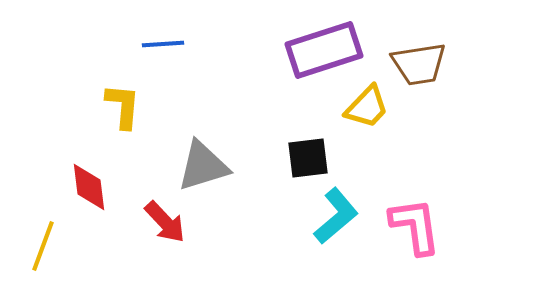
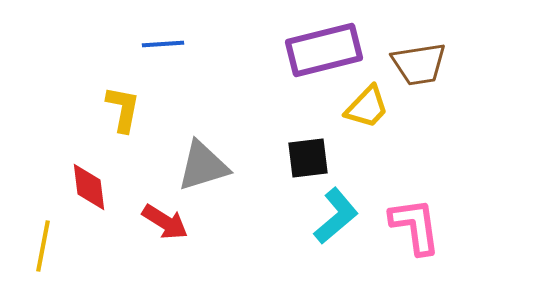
purple rectangle: rotated 4 degrees clockwise
yellow L-shape: moved 3 px down; rotated 6 degrees clockwise
red arrow: rotated 15 degrees counterclockwise
yellow line: rotated 9 degrees counterclockwise
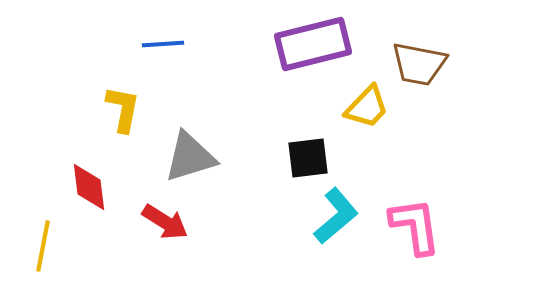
purple rectangle: moved 11 px left, 6 px up
brown trapezoid: rotated 20 degrees clockwise
gray triangle: moved 13 px left, 9 px up
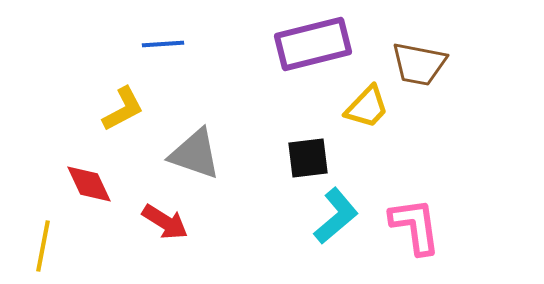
yellow L-shape: rotated 51 degrees clockwise
gray triangle: moved 5 px right, 3 px up; rotated 36 degrees clockwise
red diamond: moved 3 px up; rotated 18 degrees counterclockwise
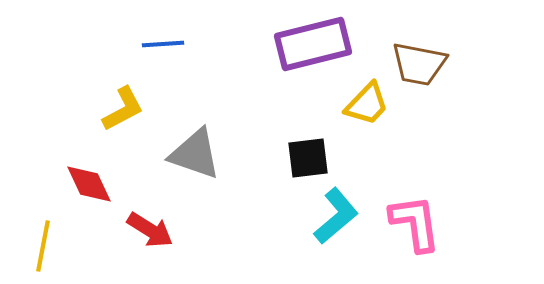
yellow trapezoid: moved 3 px up
red arrow: moved 15 px left, 8 px down
pink L-shape: moved 3 px up
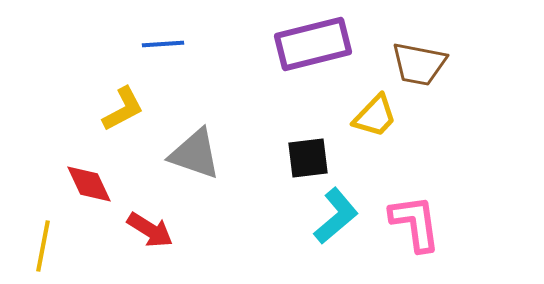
yellow trapezoid: moved 8 px right, 12 px down
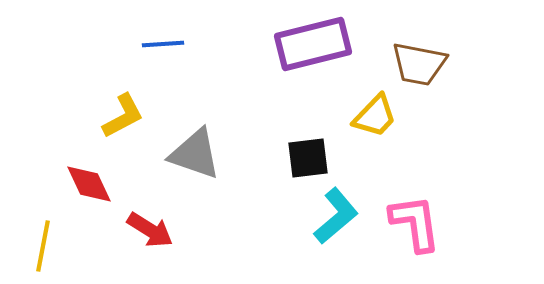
yellow L-shape: moved 7 px down
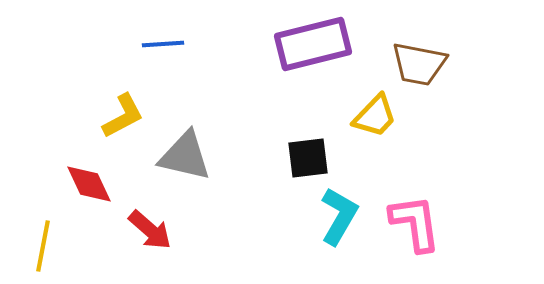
gray triangle: moved 10 px left, 2 px down; rotated 6 degrees counterclockwise
cyan L-shape: moved 3 px right; rotated 20 degrees counterclockwise
red arrow: rotated 9 degrees clockwise
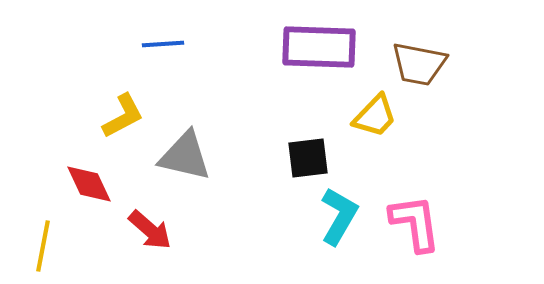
purple rectangle: moved 6 px right, 3 px down; rotated 16 degrees clockwise
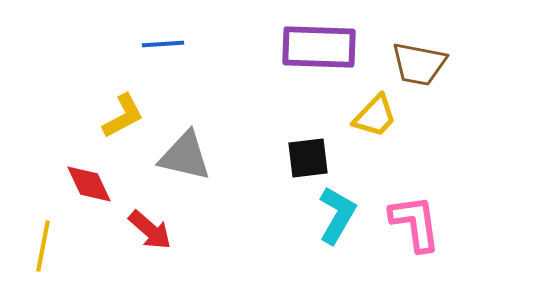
cyan L-shape: moved 2 px left, 1 px up
